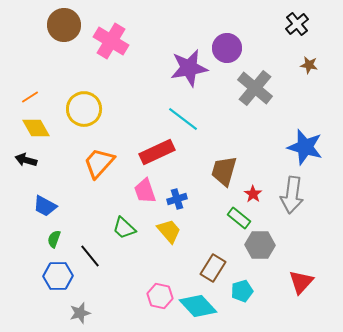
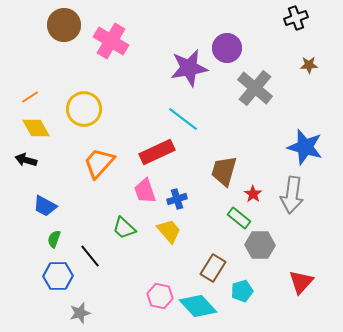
black cross: moved 1 px left, 6 px up; rotated 20 degrees clockwise
brown star: rotated 12 degrees counterclockwise
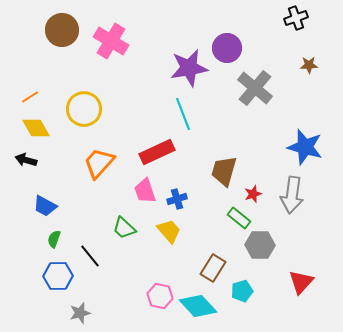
brown circle: moved 2 px left, 5 px down
cyan line: moved 5 px up; rotated 32 degrees clockwise
red star: rotated 18 degrees clockwise
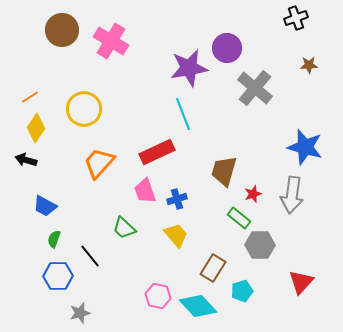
yellow diamond: rotated 64 degrees clockwise
yellow trapezoid: moved 7 px right, 4 px down
pink hexagon: moved 2 px left
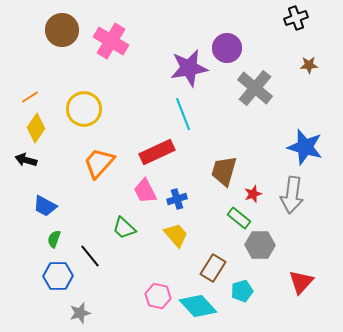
pink trapezoid: rotated 8 degrees counterclockwise
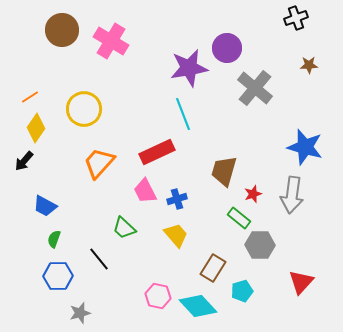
black arrow: moved 2 px left, 1 px down; rotated 65 degrees counterclockwise
black line: moved 9 px right, 3 px down
